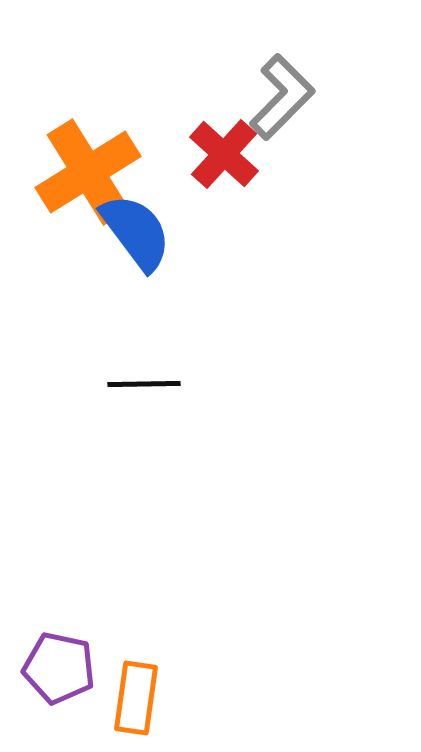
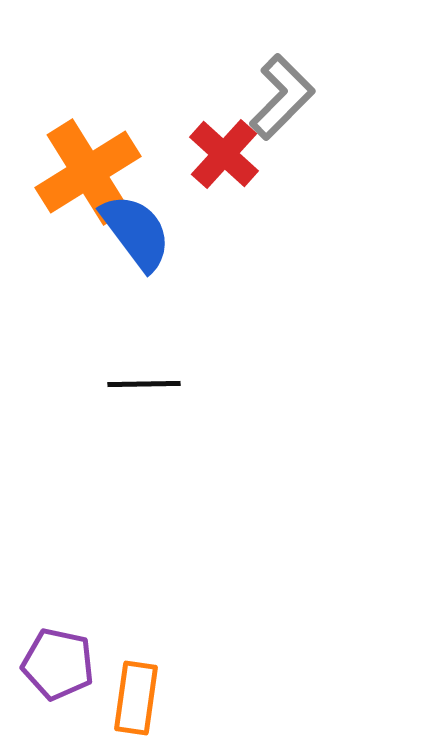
purple pentagon: moved 1 px left, 4 px up
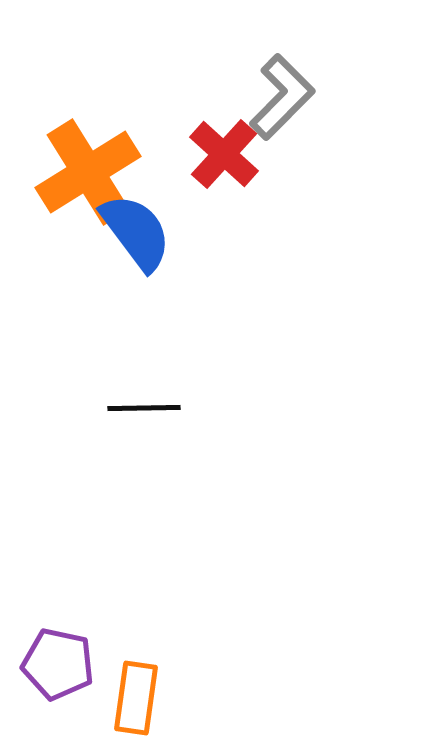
black line: moved 24 px down
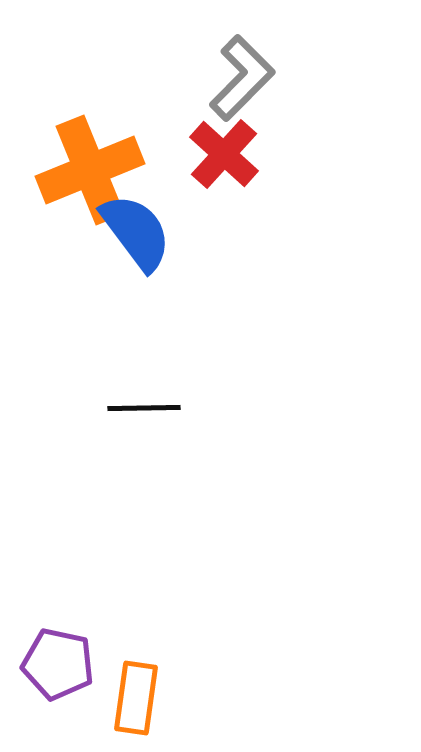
gray L-shape: moved 40 px left, 19 px up
orange cross: moved 2 px right, 2 px up; rotated 10 degrees clockwise
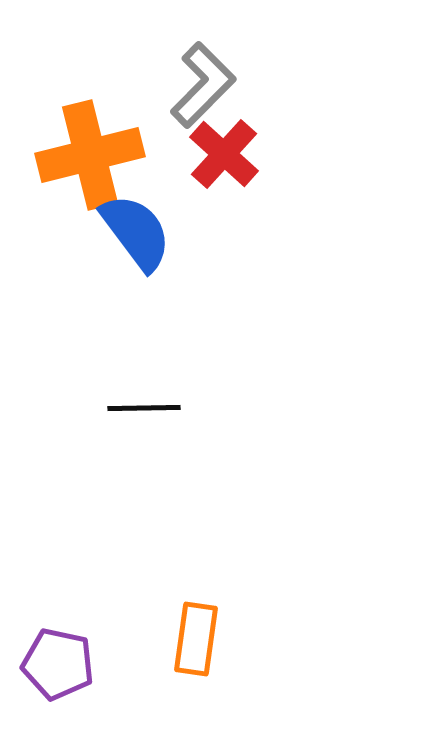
gray L-shape: moved 39 px left, 7 px down
orange cross: moved 15 px up; rotated 8 degrees clockwise
orange rectangle: moved 60 px right, 59 px up
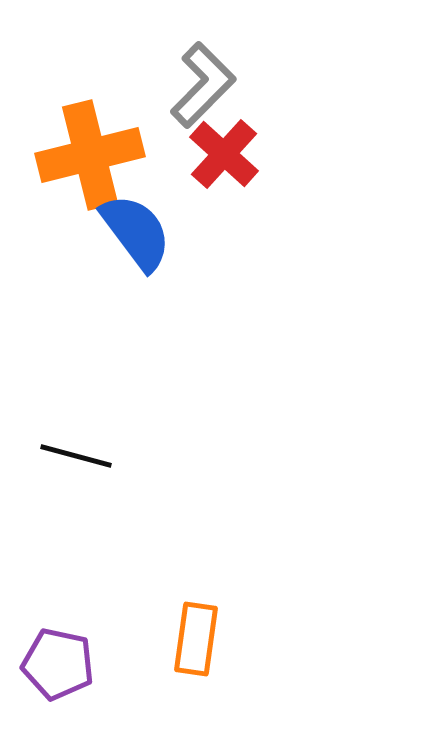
black line: moved 68 px left, 48 px down; rotated 16 degrees clockwise
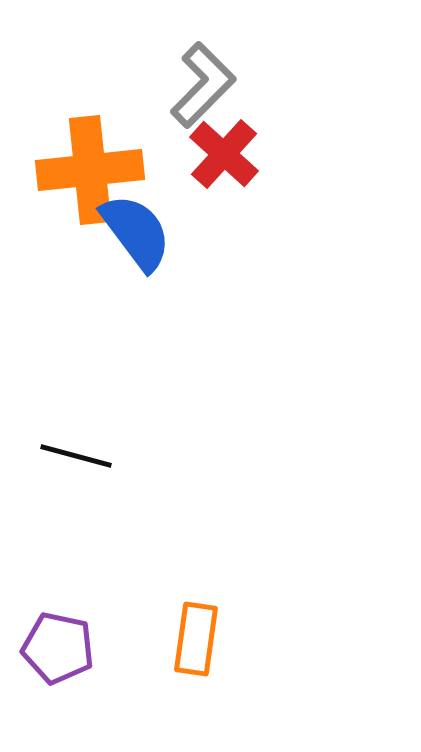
orange cross: moved 15 px down; rotated 8 degrees clockwise
purple pentagon: moved 16 px up
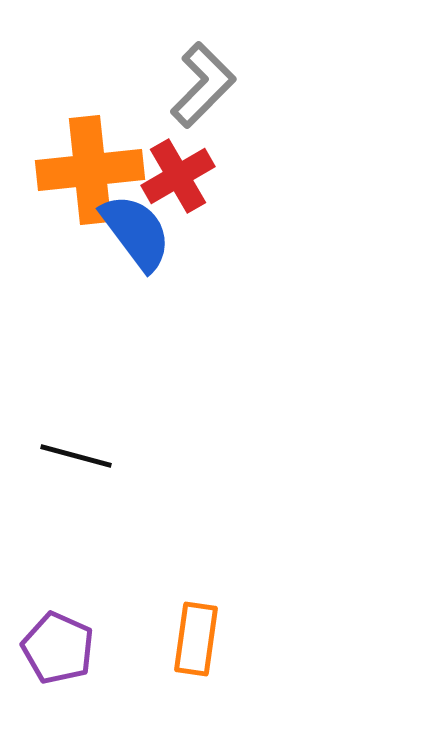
red cross: moved 46 px left, 22 px down; rotated 18 degrees clockwise
purple pentagon: rotated 12 degrees clockwise
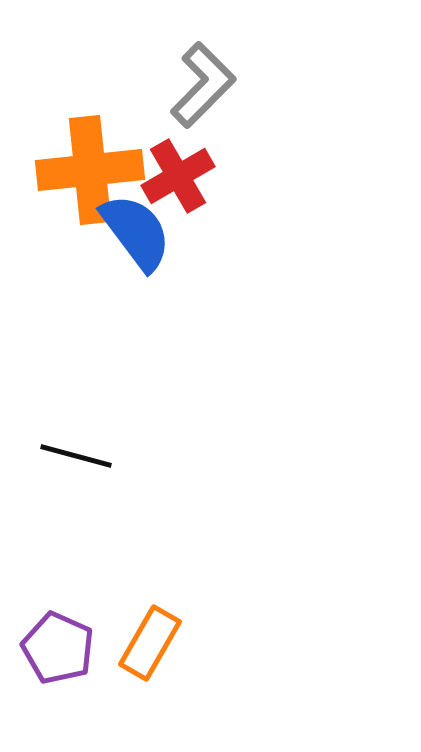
orange rectangle: moved 46 px left, 4 px down; rotated 22 degrees clockwise
